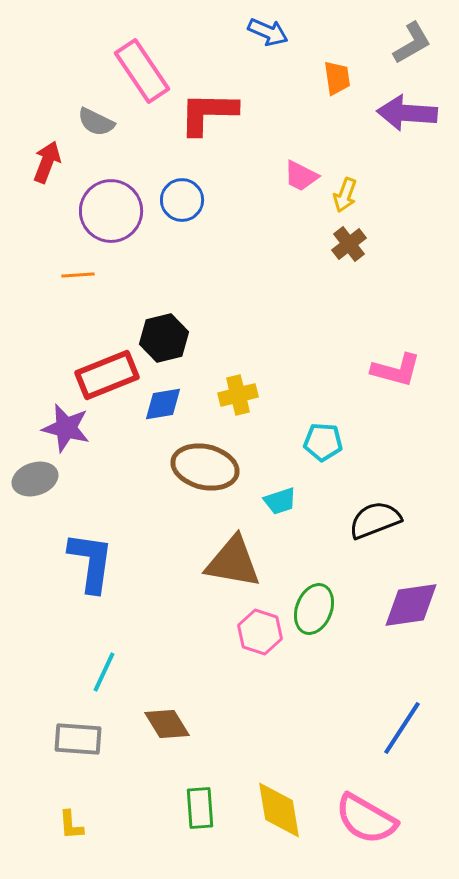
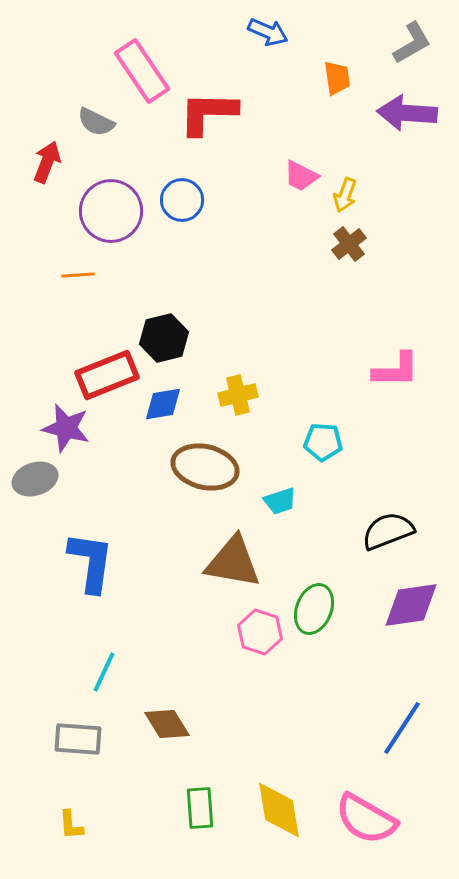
pink L-shape: rotated 15 degrees counterclockwise
black semicircle: moved 13 px right, 11 px down
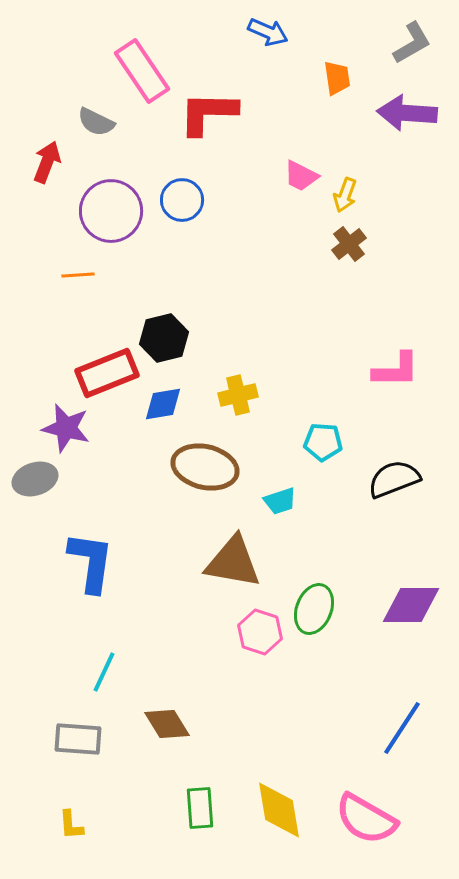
red rectangle: moved 2 px up
black semicircle: moved 6 px right, 52 px up
purple diamond: rotated 8 degrees clockwise
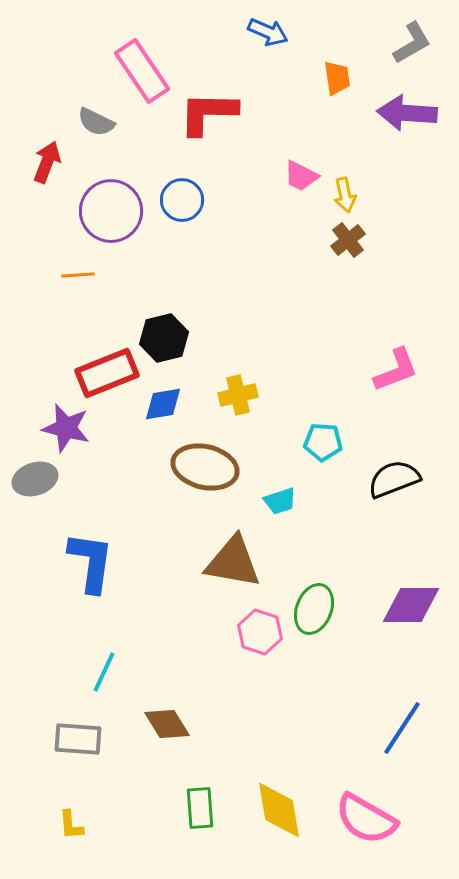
yellow arrow: rotated 32 degrees counterclockwise
brown cross: moved 1 px left, 4 px up
pink L-shape: rotated 21 degrees counterclockwise
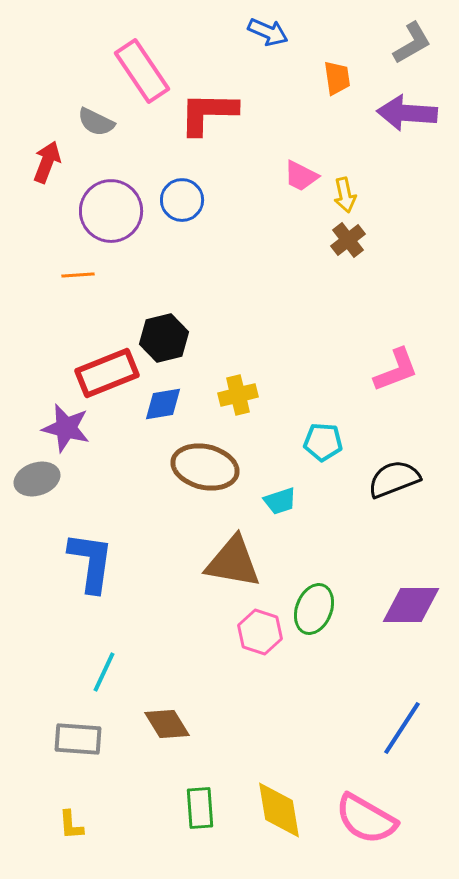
gray ellipse: moved 2 px right
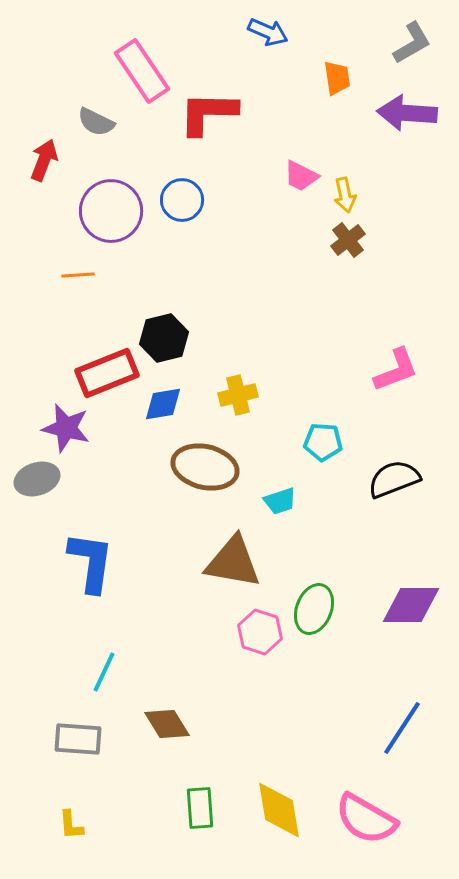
red arrow: moved 3 px left, 2 px up
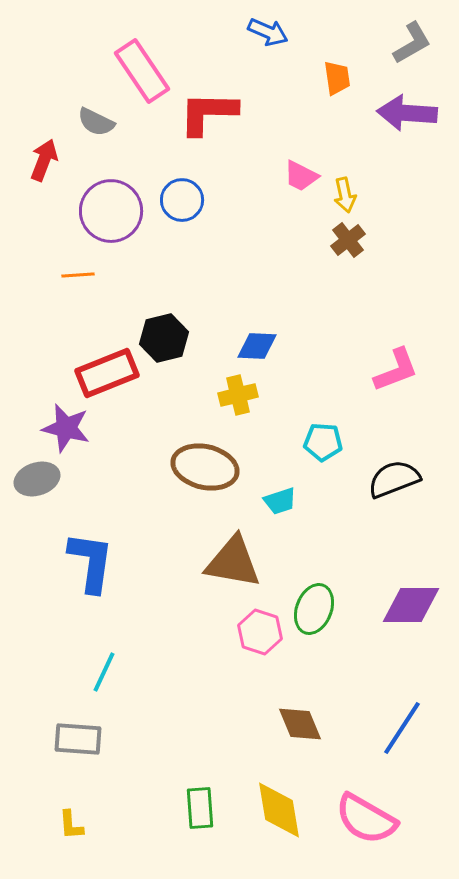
blue diamond: moved 94 px right, 58 px up; rotated 12 degrees clockwise
brown diamond: moved 133 px right; rotated 9 degrees clockwise
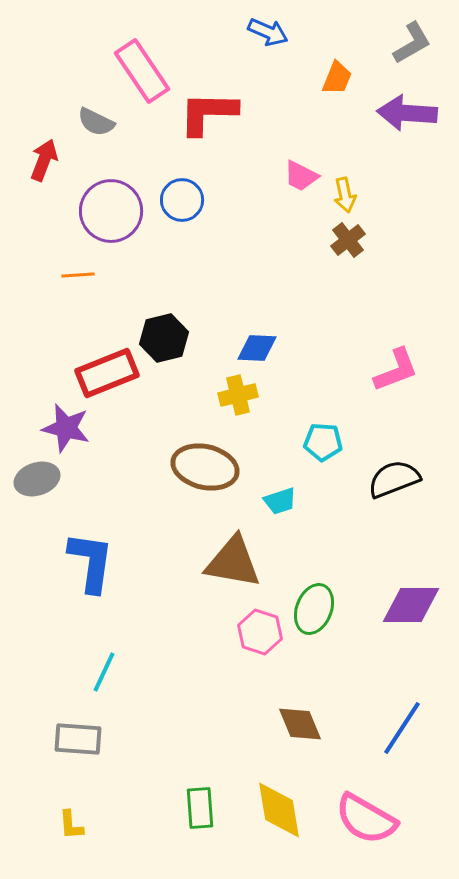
orange trapezoid: rotated 30 degrees clockwise
blue diamond: moved 2 px down
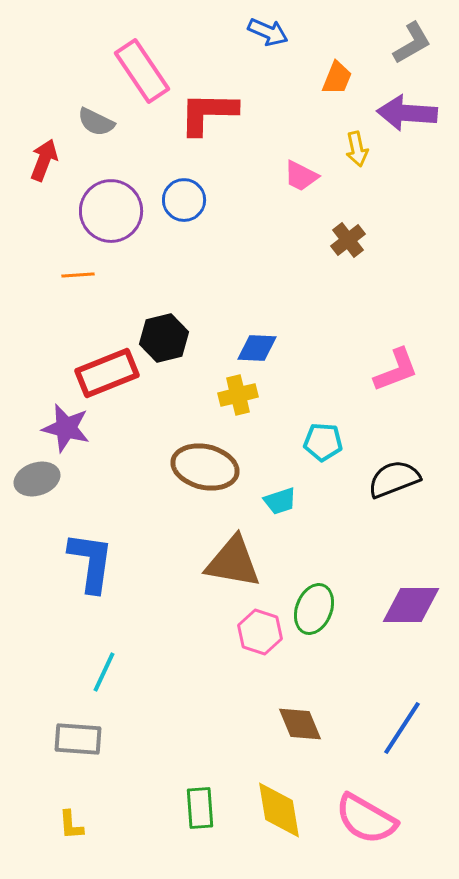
yellow arrow: moved 12 px right, 46 px up
blue circle: moved 2 px right
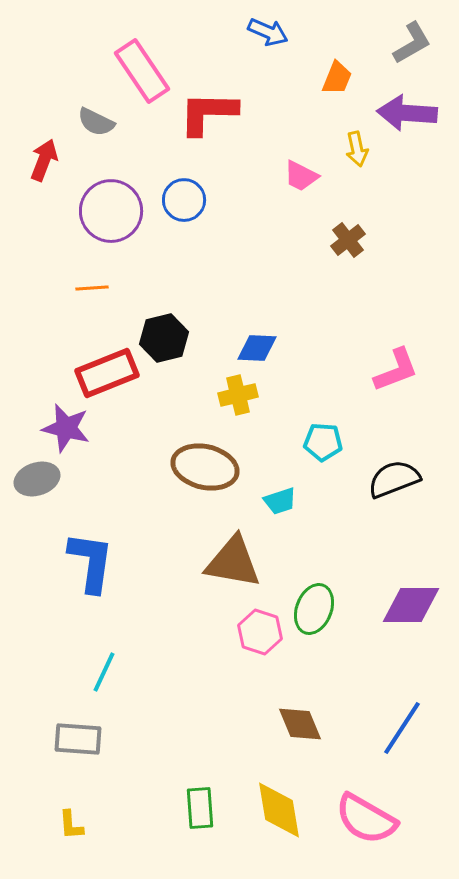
orange line: moved 14 px right, 13 px down
